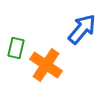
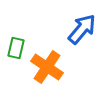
orange cross: moved 1 px right, 2 px down
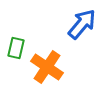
blue arrow: moved 5 px up
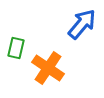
orange cross: moved 1 px right, 1 px down
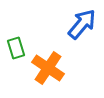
green rectangle: rotated 30 degrees counterclockwise
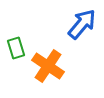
orange cross: moved 2 px up
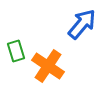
green rectangle: moved 3 px down
